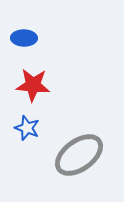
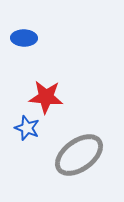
red star: moved 13 px right, 12 px down
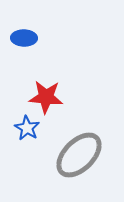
blue star: rotated 10 degrees clockwise
gray ellipse: rotated 9 degrees counterclockwise
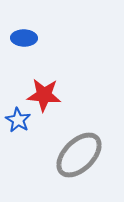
red star: moved 2 px left, 2 px up
blue star: moved 9 px left, 8 px up
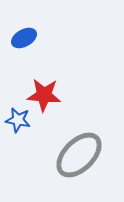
blue ellipse: rotated 30 degrees counterclockwise
blue star: rotated 20 degrees counterclockwise
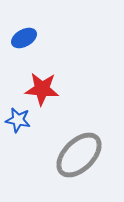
red star: moved 2 px left, 6 px up
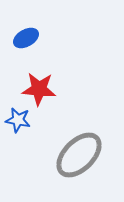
blue ellipse: moved 2 px right
red star: moved 3 px left
